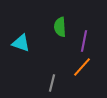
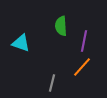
green semicircle: moved 1 px right, 1 px up
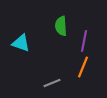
orange line: moved 1 px right; rotated 20 degrees counterclockwise
gray line: rotated 54 degrees clockwise
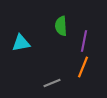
cyan triangle: rotated 30 degrees counterclockwise
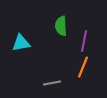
gray line: rotated 12 degrees clockwise
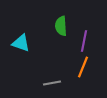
cyan triangle: rotated 30 degrees clockwise
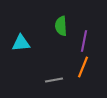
cyan triangle: rotated 24 degrees counterclockwise
gray line: moved 2 px right, 3 px up
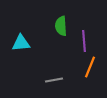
purple line: rotated 15 degrees counterclockwise
orange line: moved 7 px right
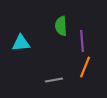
purple line: moved 2 px left
orange line: moved 5 px left
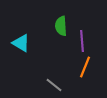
cyan triangle: rotated 36 degrees clockwise
gray line: moved 5 px down; rotated 48 degrees clockwise
